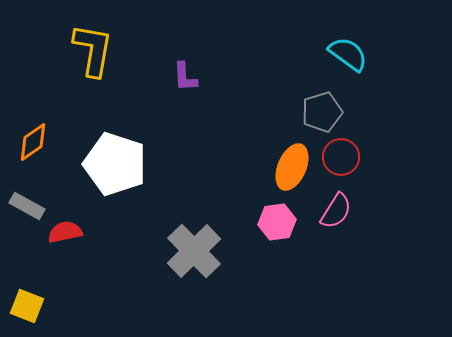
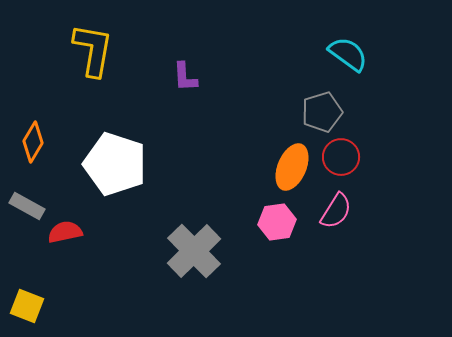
orange diamond: rotated 24 degrees counterclockwise
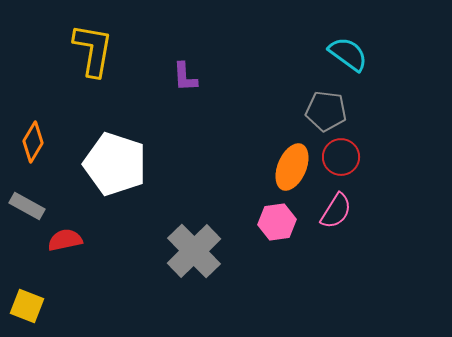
gray pentagon: moved 4 px right, 1 px up; rotated 24 degrees clockwise
red semicircle: moved 8 px down
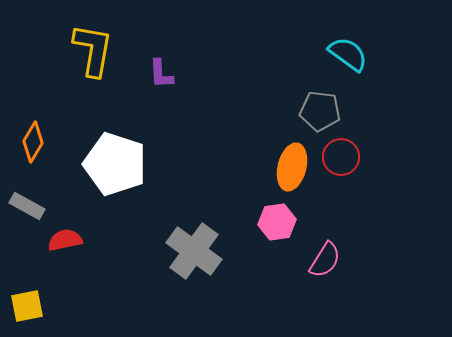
purple L-shape: moved 24 px left, 3 px up
gray pentagon: moved 6 px left
orange ellipse: rotated 9 degrees counterclockwise
pink semicircle: moved 11 px left, 49 px down
gray cross: rotated 10 degrees counterclockwise
yellow square: rotated 32 degrees counterclockwise
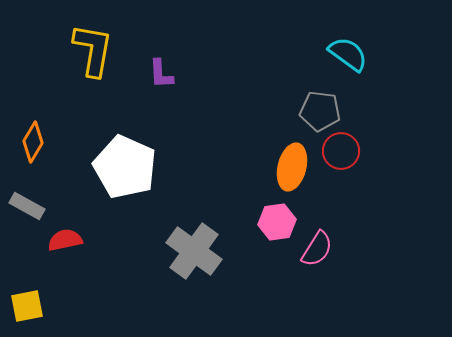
red circle: moved 6 px up
white pentagon: moved 10 px right, 3 px down; rotated 6 degrees clockwise
pink semicircle: moved 8 px left, 11 px up
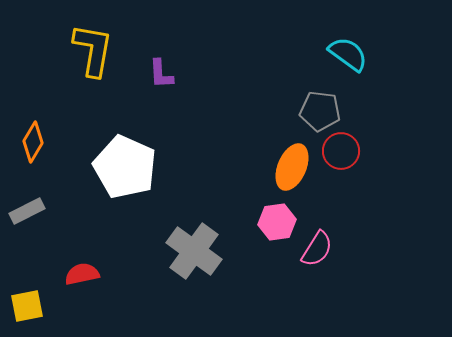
orange ellipse: rotated 9 degrees clockwise
gray rectangle: moved 5 px down; rotated 56 degrees counterclockwise
red semicircle: moved 17 px right, 34 px down
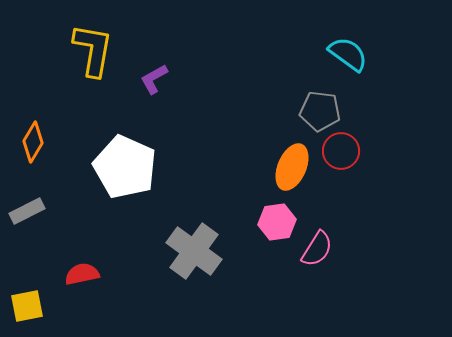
purple L-shape: moved 7 px left, 5 px down; rotated 64 degrees clockwise
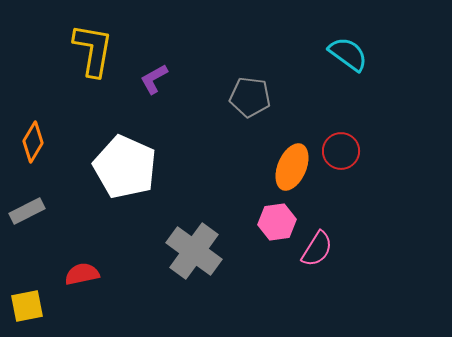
gray pentagon: moved 70 px left, 14 px up
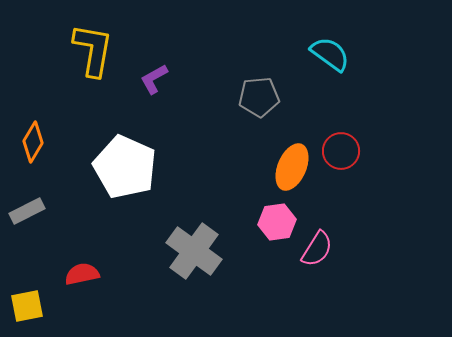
cyan semicircle: moved 18 px left
gray pentagon: moved 9 px right; rotated 12 degrees counterclockwise
